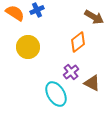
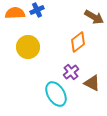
orange semicircle: rotated 36 degrees counterclockwise
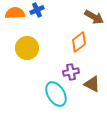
orange diamond: moved 1 px right
yellow circle: moved 1 px left, 1 px down
purple cross: rotated 28 degrees clockwise
brown triangle: moved 1 px down
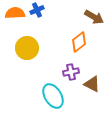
cyan ellipse: moved 3 px left, 2 px down
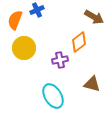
orange semicircle: moved 7 px down; rotated 66 degrees counterclockwise
yellow circle: moved 3 px left
purple cross: moved 11 px left, 12 px up
brown triangle: rotated 12 degrees counterclockwise
